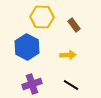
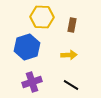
brown rectangle: moved 2 px left; rotated 48 degrees clockwise
blue hexagon: rotated 15 degrees clockwise
yellow arrow: moved 1 px right
purple cross: moved 2 px up
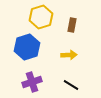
yellow hexagon: moved 1 px left; rotated 20 degrees counterclockwise
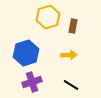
yellow hexagon: moved 7 px right
brown rectangle: moved 1 px right, 1 px down
blue hexagon: moved 1 px left, 6 px down
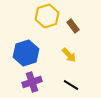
yellow hexagon: moved 1 px left, 1 px up
brown rectangle: rotated 48 degrees counterclockwise
yellow arrow: rotated 49 degrees clockwise
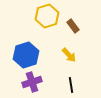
blue hexagon: moved 2 px down
black line: rotated 49 degrees clockwise
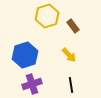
blue hexagon: moved 1 px left
purple cross: moved 2 px down
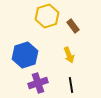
yellow arrow: rotated 21 degrees clockwise
purple cross: moved 6 px right, 1 px up
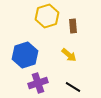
brown rectangle: rotated 32 degrees clockwise
yellow arrow: rotated 28 degrees counterclockwise
black line: moved 2 px right, 2 px down; rotated 49 degrees counterclockwise
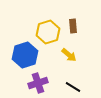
yellow hexagon: moved 1 px right, 16 px down
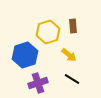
black line: moved 1 px left, 8 px up
